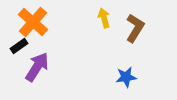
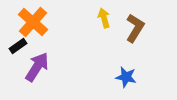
black rectangle: moved 1 px left
blue star: rotated 20 degrees clockwise
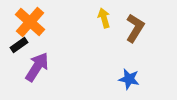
orange cross: moved 3 px left
black rectangle: moved 1 px right, 1 px up
blue star: moved 3 px right, 2 px down
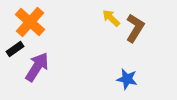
yellow arrow: moved 7 px right; rotated 30 degrees counterclockwise
black rectangle: moved 4 px left, 4 px down
blue star: moved 2 px left
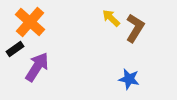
blue star: moved 2 px right
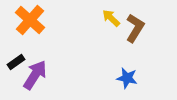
orange cross: moved 2 px up
black rectangle: moved 1 px right, 13 px down
purple arrow: moved 2 px left, 8 px down
blue star: moved 2 px left, 1 px up
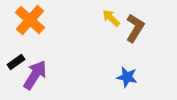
blue star: moved 1 px up
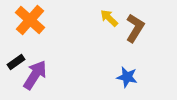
yellow arrow: moved 2 px left
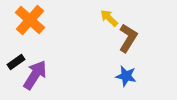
brown L-shape: moved 7 px left, 10 px down
blue star: moved 1 px left, 1 px up
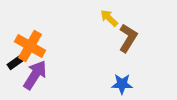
orange cross: moved 26 px down; rotated 12 degrees counterclockwise
blue star: moved 4 px left, 8 px down; rotated 10 degrees counterclockwise
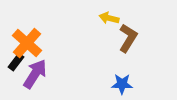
yellow arrow: rotated 30 degrees counterclockwise
orange cross: moved 3 px left, 3 px up; rotated 12 degrees clockwise
black rectangle: rotated 18 degrees counterclockwise
purple arrow: moved 1 px up
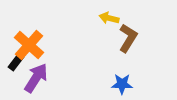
orange cross: moved 2 px right, 2 px down
purple arrow: moved 1 px right, 4 px down
